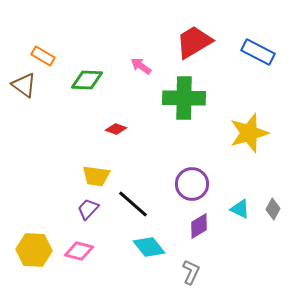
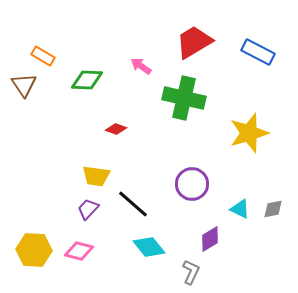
brown triangle: rotated 20 degrees clockwise
green cross: rotated 12 degrees clockwise
gray diamond: rotated 50 degrees clockwise
purple diamond: moved 11 px right, 13 px down
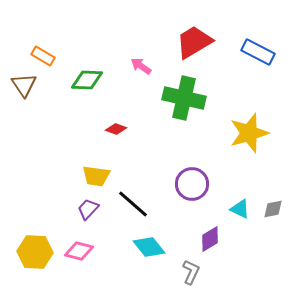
yellow hexagon: moved 1 px right, 2 px down
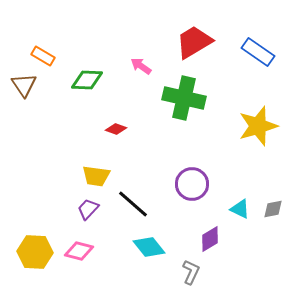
blue rectangle: rotated 8 degrees clockwise
yellow star: moved 9 px right, 7 px up
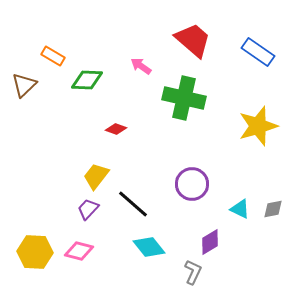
red trapezoid: moved 1 px left, 2 px up; rotated 72 degrees clockwise
orange rectangle: moved 10 px right
brown triangle: rotated 20 degrees clockwise
yellow trapezoid: rotated 120 degrees clockwise
purple diamond: moved 3 px down
gray L-shape: moved 2 px right
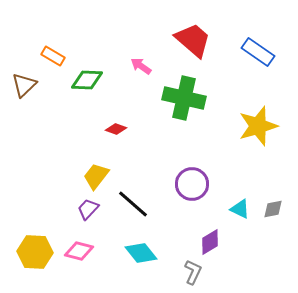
cyan diamond: moved 8 px left, 6 px down
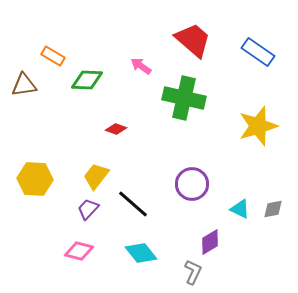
brown triangle: rotated 36 degrees clockwise
yellow hexagon: moved 73 px up
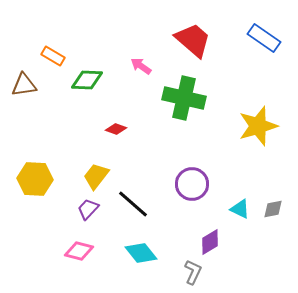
blue rectangle: moved 6 px right, 14 px up
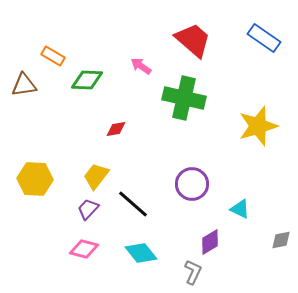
red diamond: rotated 30 degrees counterclockwise
gray diamond: moved 8 px right, 31 px down
pink diamond: moved 5 px right, 2 px up
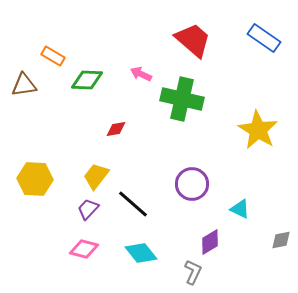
pink arrow: moved 8 px down; rotated 10 degrees counterclockwise
green cross: moved 2 px left, 1 px down
yellow star: moved 4 px down; rotated 24 degrees counterclockwise
